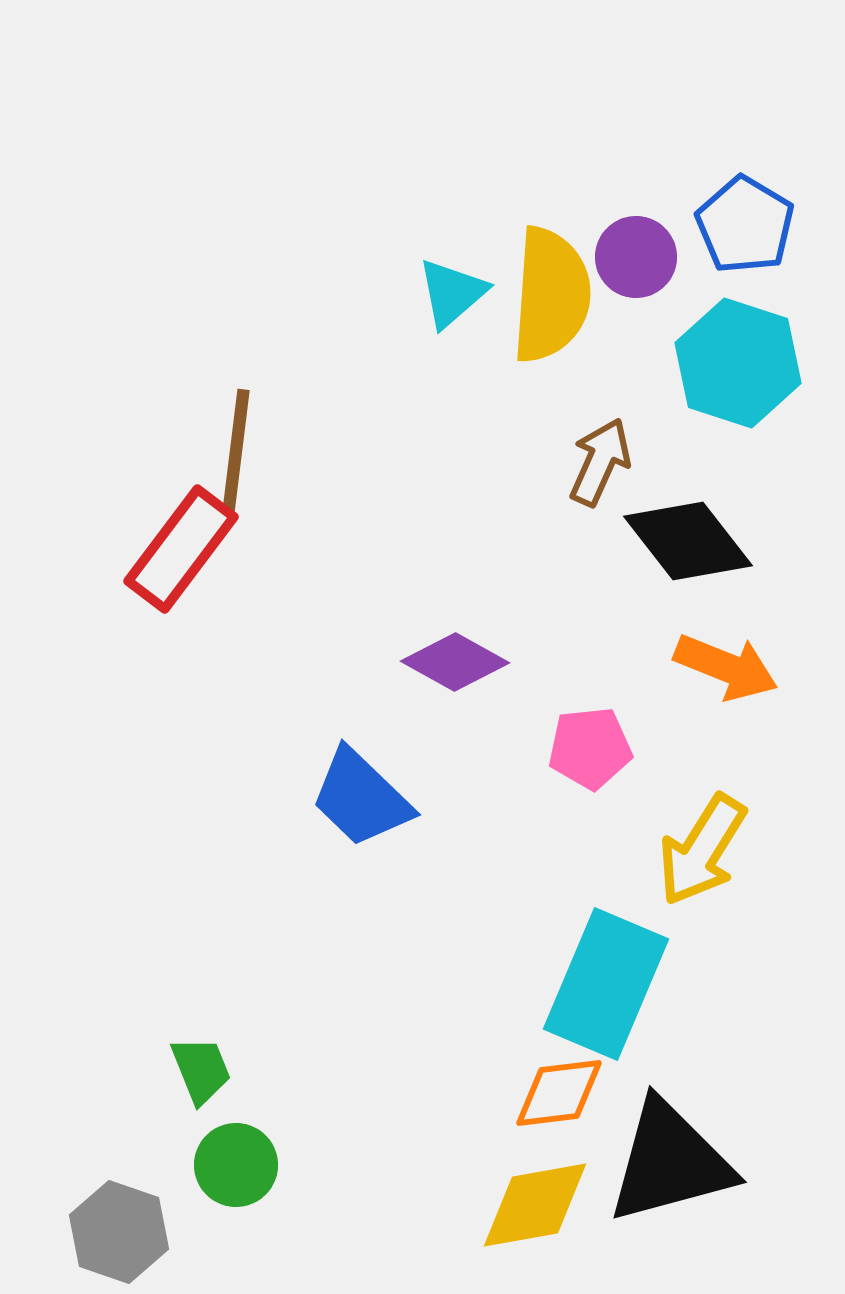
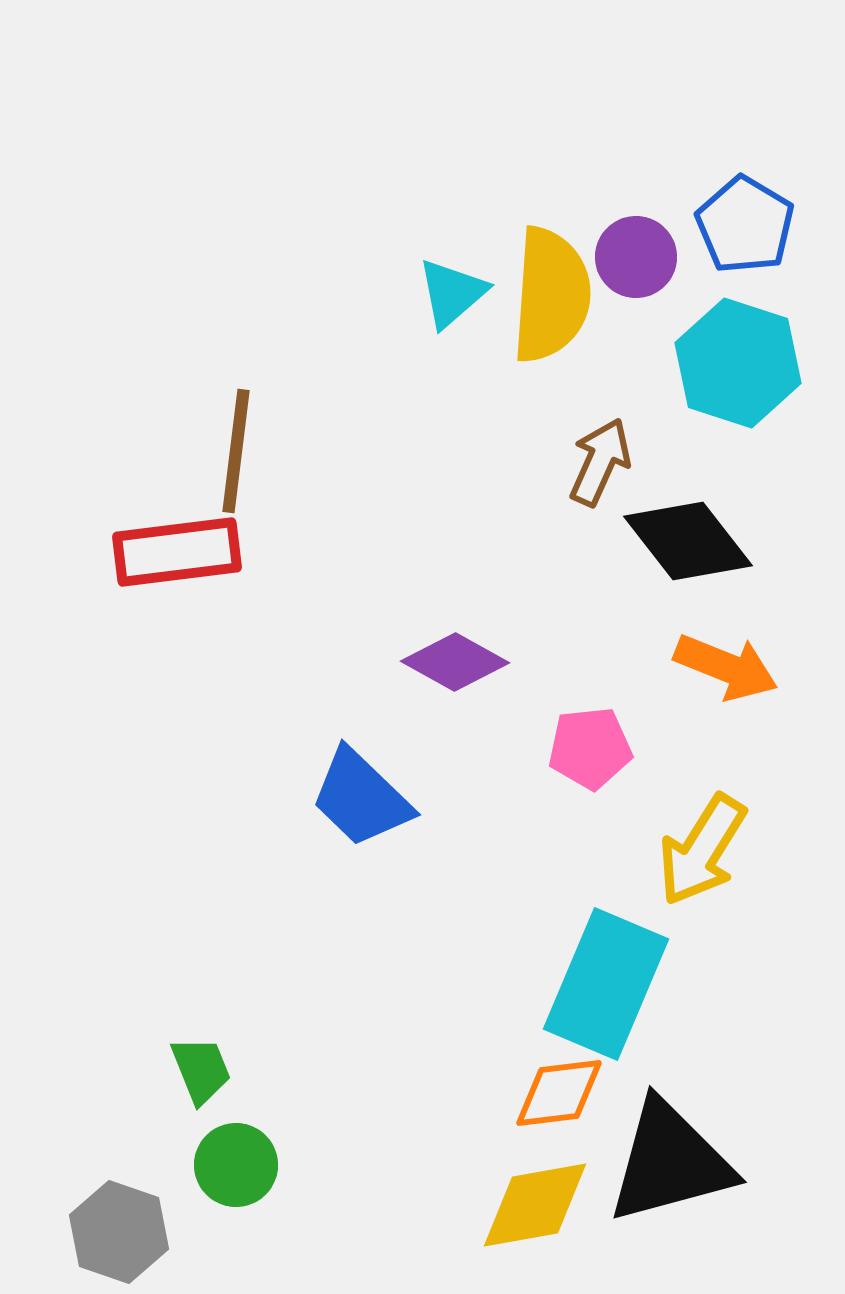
red rectangle: moved 4 px left, 3 px down; rotated 46 degrees clockwise
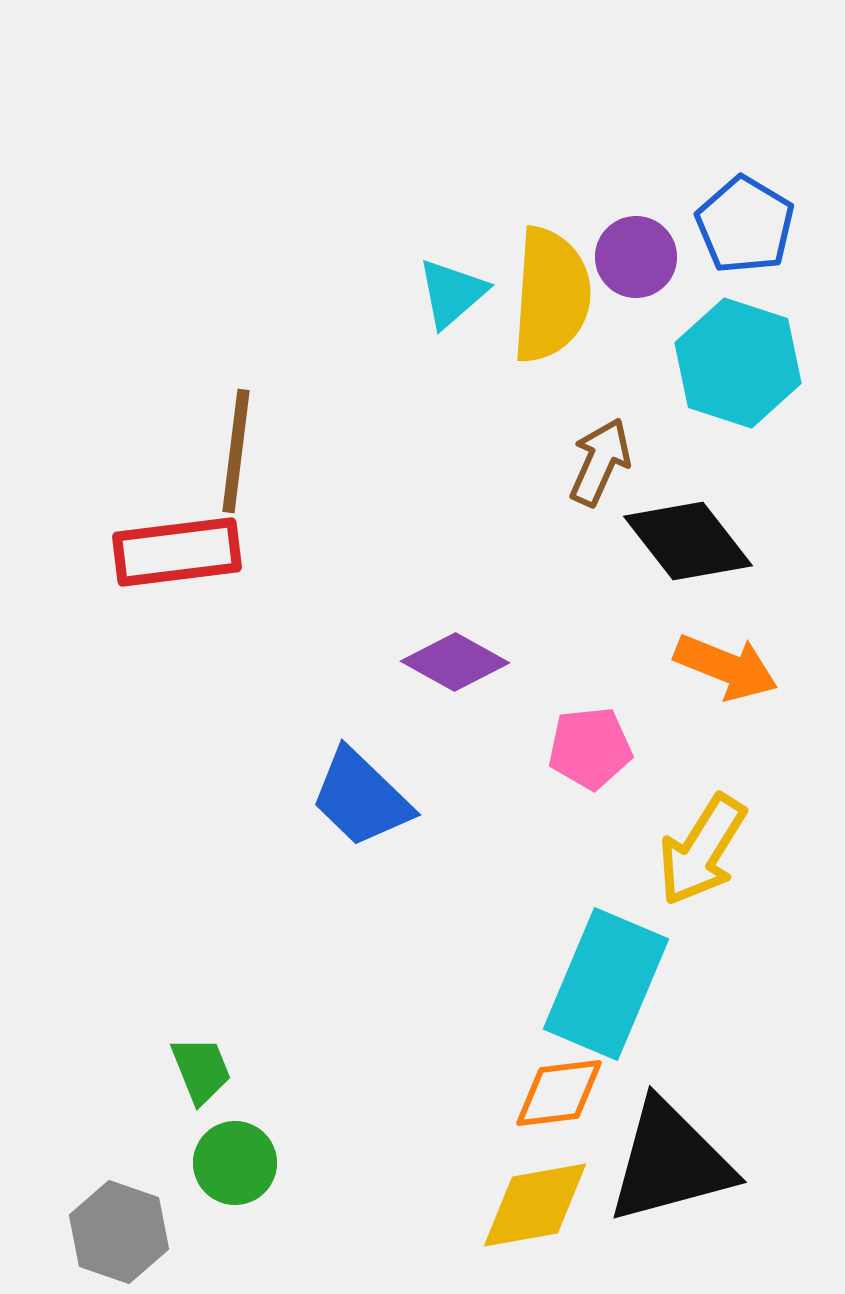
green circle: moved 1 px left, 2 px up
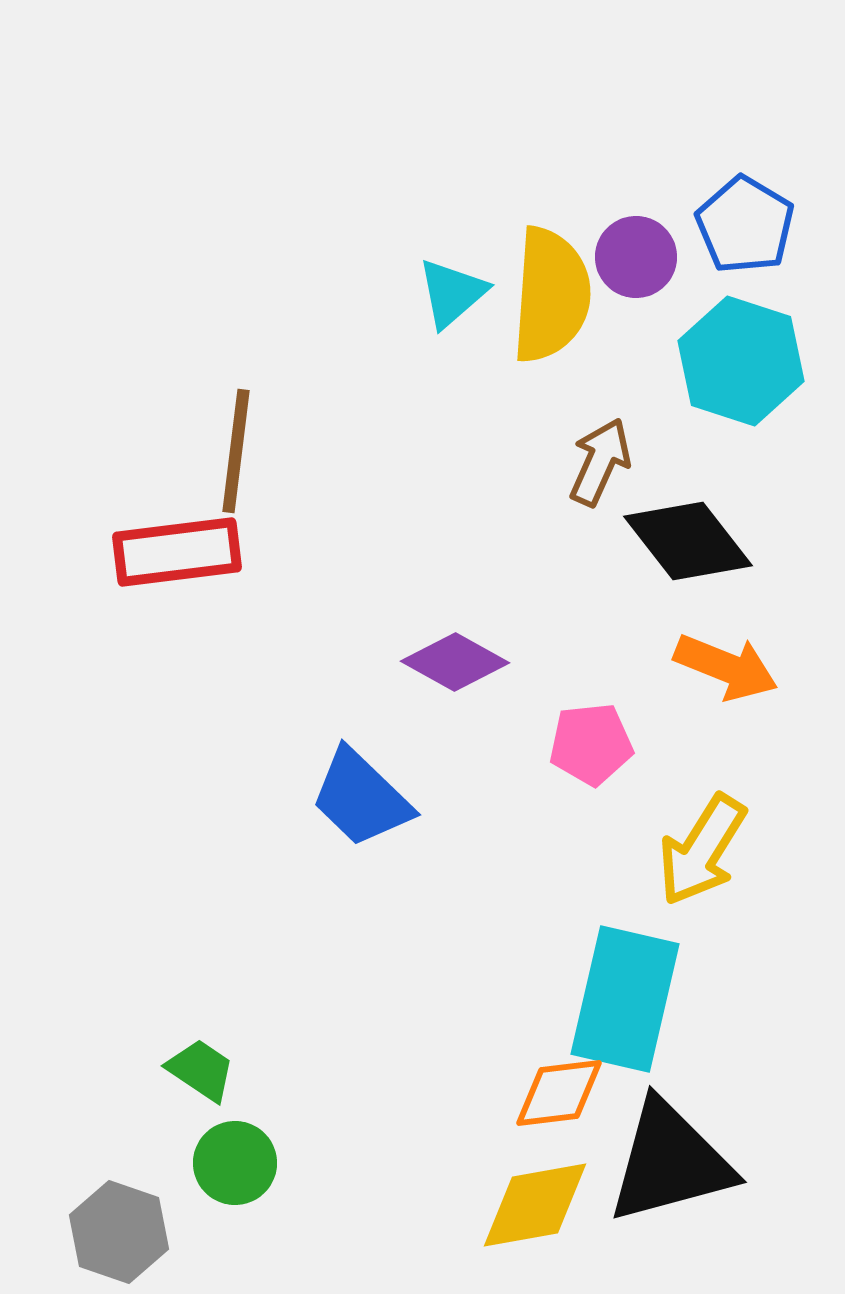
cyan hexagon: moved 3 px right, 2 px up
pink pentagon: moved 1 px right, 4 px up
cyan rectangle: moved 19 px right, 15 px down; rotated 10 degrees counterclockwise
green trapezoid: rotated 34 degrees counterclockwise
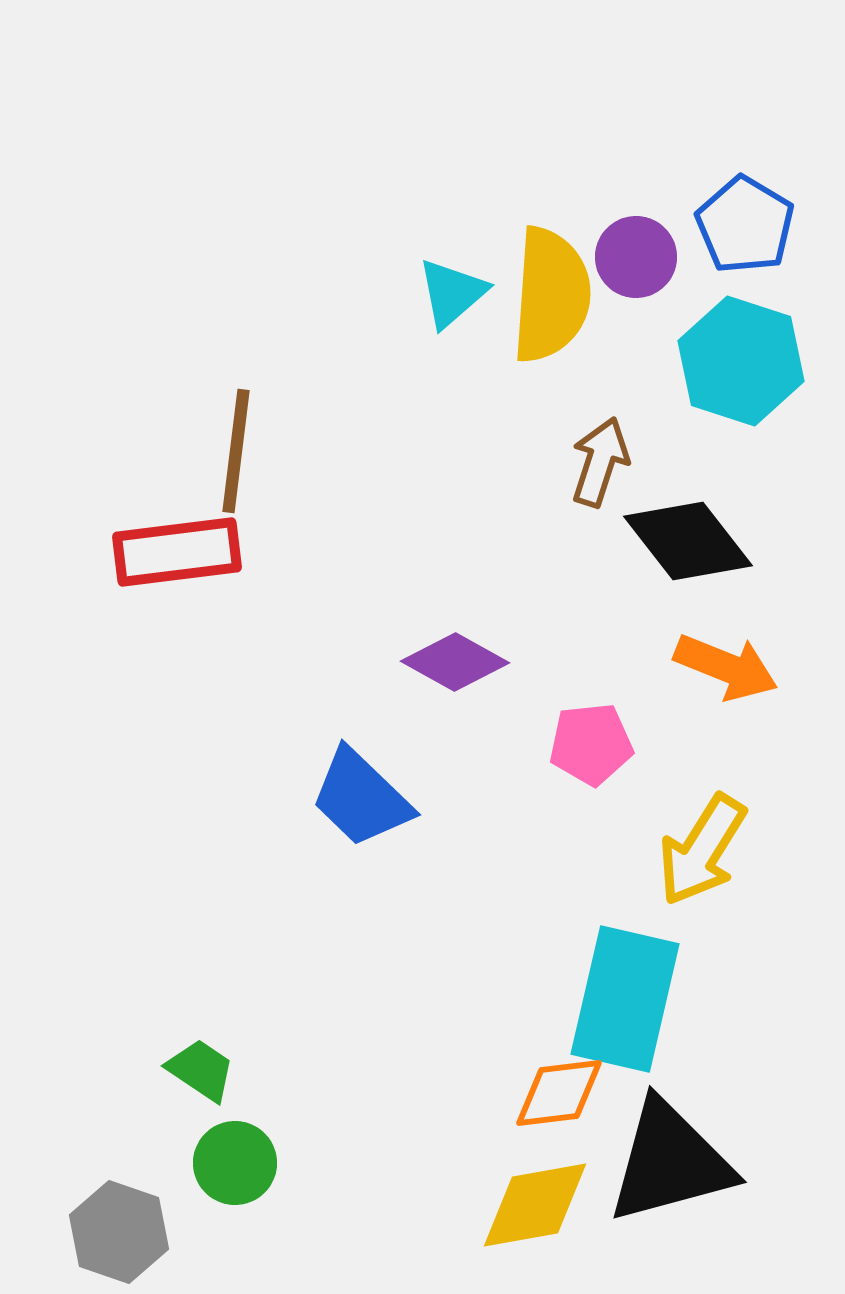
brown arrow: rotated 6 degrees counterclockwise
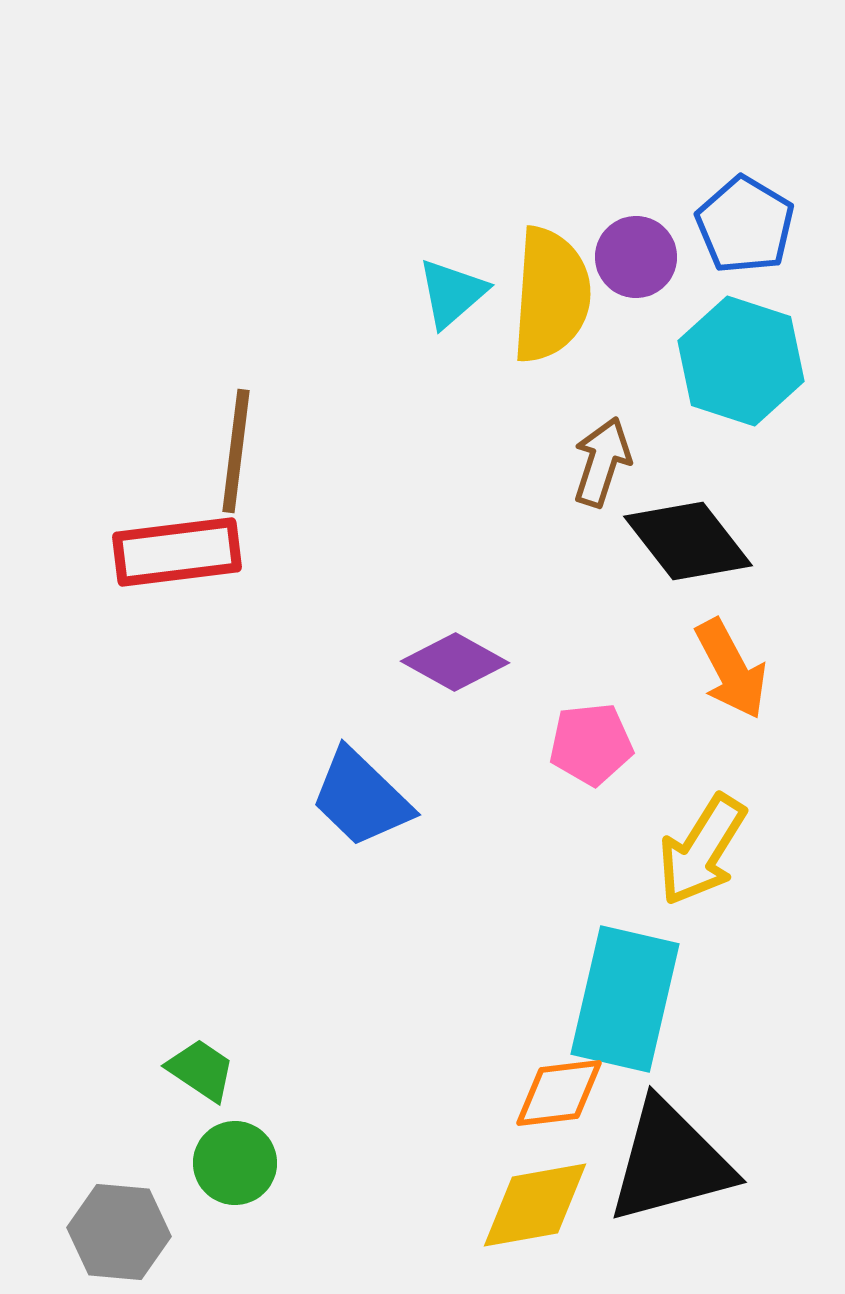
brown arrow: moved 2 px right
orange arrow: moved 5 px right, 2 px down; rotated 40 degrees clockwise
gray hexagon: rotated 14 degrees counterclockwise
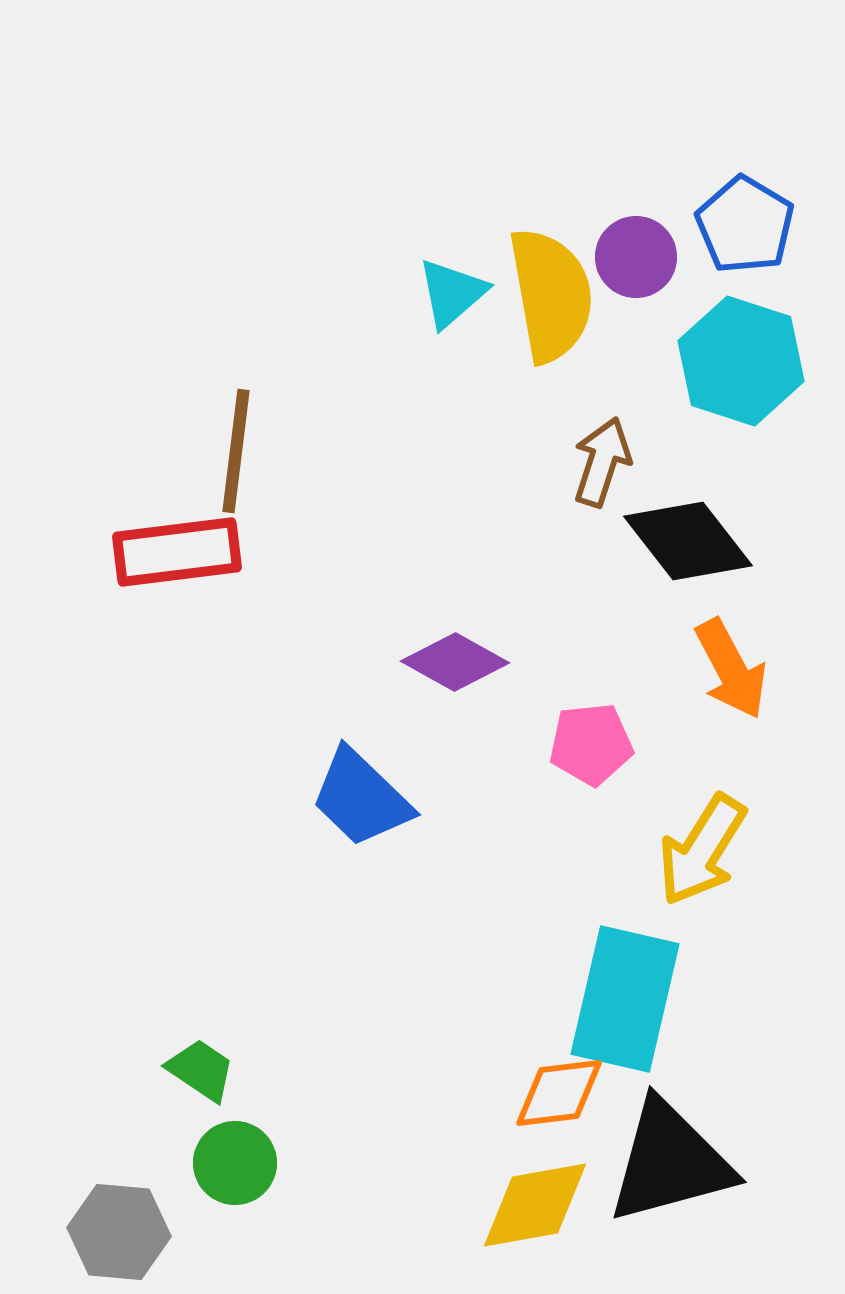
yellow semicircle: rotated 14 degrees counterclockwise
